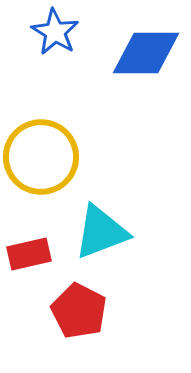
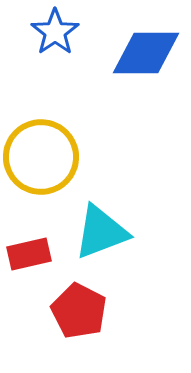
blue star: rotated 6 degrees clockwise
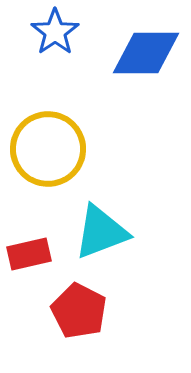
yellow circle: moved 7 px right, 8 px up
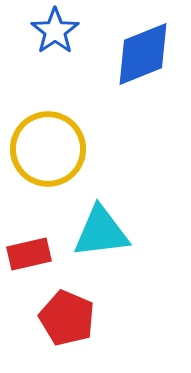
blue star: moved 1 px up
blue diamond: moved 3 px left, 1 px down; rotated 22 degrees counterclockwise
cyan triangle: rotated 14 degrees clockwise
red pentagon: moved 12 px left, 7 px down; rotated 4 degrees counterclockwise
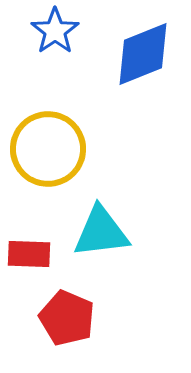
red rectangle: rotated 15 degrees clockwise
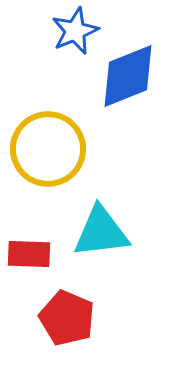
blue star: moved 20 px right; rotated 12 degrees clockwise
blue diamond: moved 15 px left, 22 px down
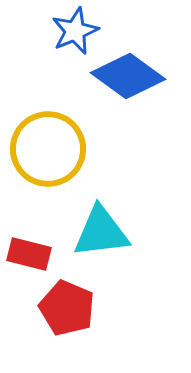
blue diamond: rotated 58 degrees clockwise
red rectangle: rotated 12 degrees clockwise
red pentagon: moved 10 px up
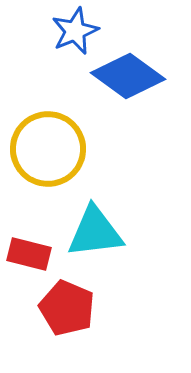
cyan triangle: moved 6 px left
